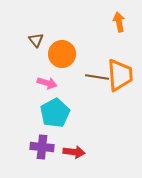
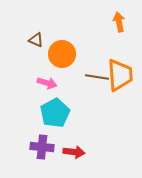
brown triangle: rotated 28 degrees counterclockwise
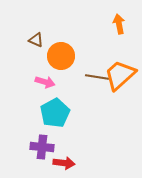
orange arrow: moved 2 px down
orange circle: moved 1 px left, 2 px down
orange trapezoid: rotated 128 degrees counterclockwise
pink arrow: moved 2 px left, 1 px up
red arrow: moved 10 px left, 11 px down
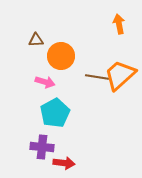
brown triangle: rotated 28 degrees counterclockwise
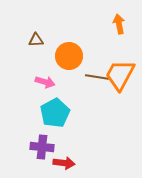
orange circle: moved 8 px right
orange trapezoid: rotated 20 degrees counterclockwise
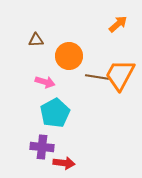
orange arrow: moved 1 px left; rotated 60 degrees clockwise
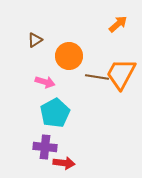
brown triangle: moved 1 px left; rotated 28 degrees counterclockwise
orange trapezoid: moved 1 px right, 1 px up
purple cross: moved 3 px right
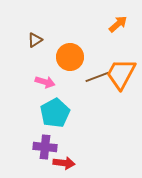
orange circle: moved 1 px right, 1 px down
brown line: rotated 30 degrees counterclockwise
